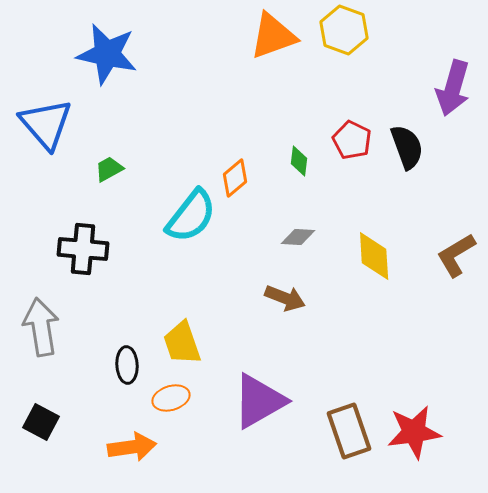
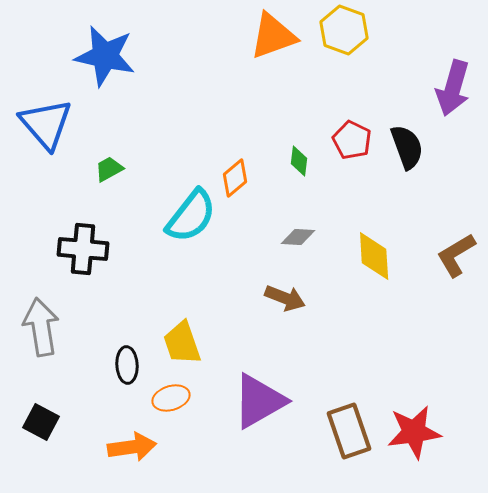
blue star: moved 2 px left, 2 px down
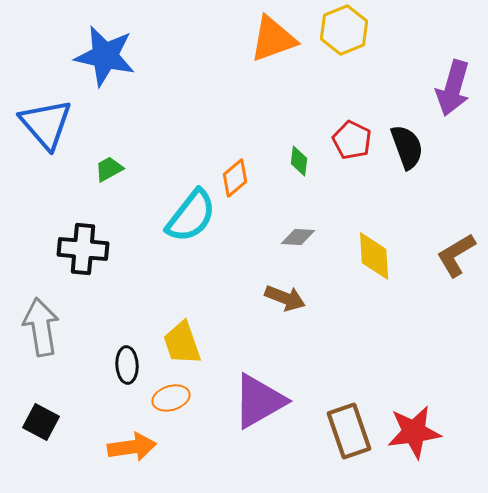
yellow hexagon: rotated 18 degrees clockwise
orange triangle: moved 3 px down
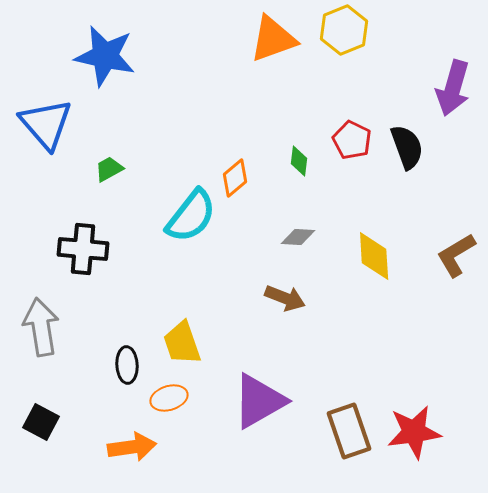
orange ellipse: moved 2 px left
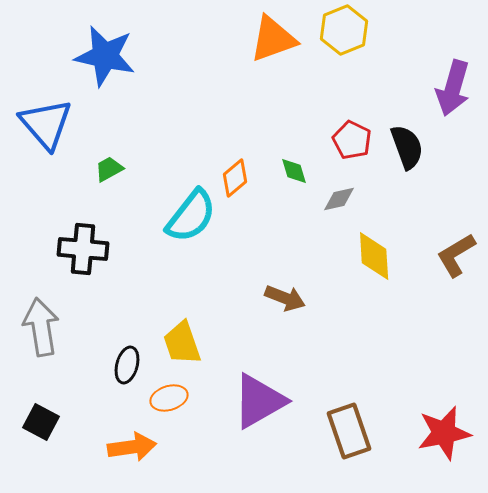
green diamond: moved 5 px left, 10 px down; rotated 24 degrees counterclockwise
gray diamond: moved 41 px right, 38 px up; rotated 16 degrees counterclockwise
black ellipse: rotated 18 degrees clockwise
red star: moved 30 px right, 1 px down; rotated 4 degrees counterclockwise
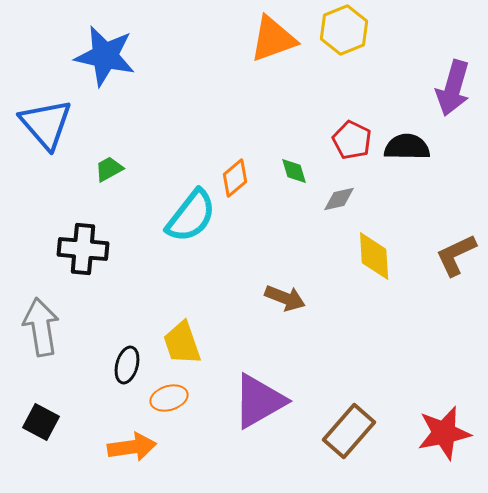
black semicircle: rotated 69 degrees counterclockwise
brown L-shape: rotated 6 degrees clockwise
brown rectangle: rotated 60 degrees clockwise
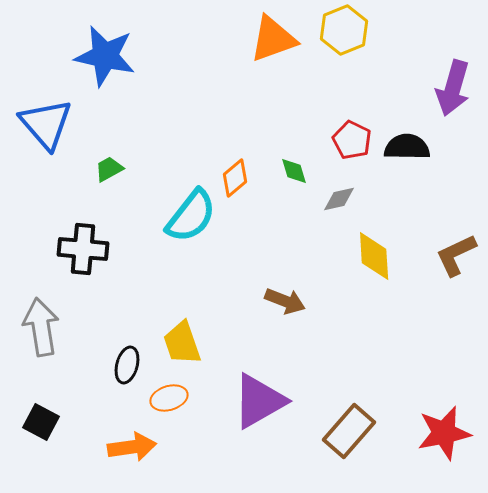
brown arrow: moved 3 px down
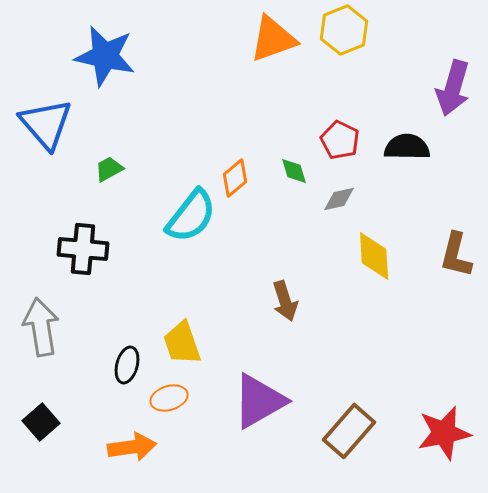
red pentagon: moved 12 px left
brown L-shape: rotated 51 degrees counterclockwise
brown arrow: rotated 51 degrees clockwise
black square: rotated 21 degrees clockwise
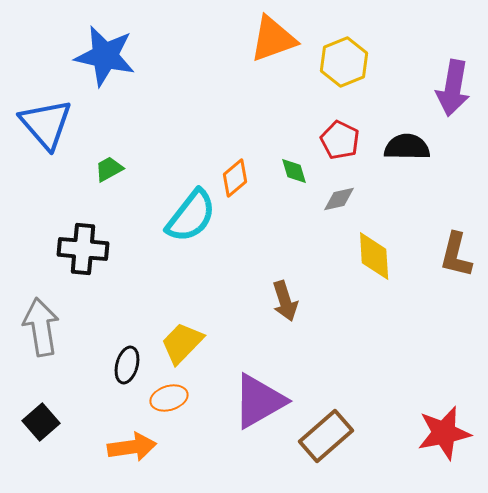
yellow hexagon: moved 32 px down
purple arrow: rotated 6 degrees counterclockwise
yellow trapezoid: rotated 63 degrees clockwise
brown rectangle: moved 23 px left, 5 px down; rotated 8 degrees clockwise
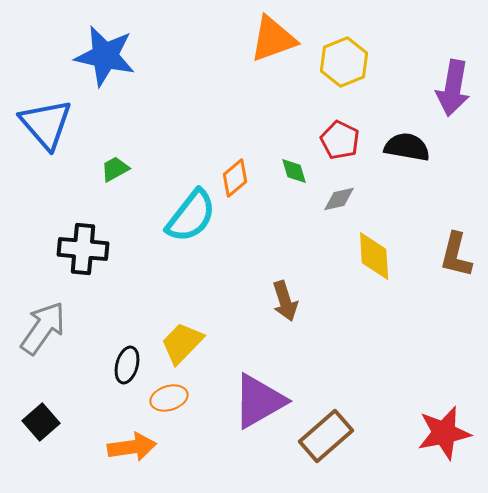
black semicircle: rotated 9 degrees clockwise
green trapezoid: moved 6 px right
gray arrow: moved 2 px right, 1 px down; rotated 44 degrees clockwise
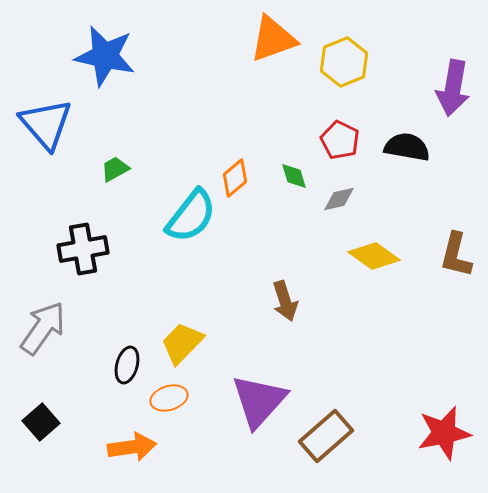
green diamond: moved 5 px down
black cross: rotated 15 degrees counterclockwise
yellow diamond: rotated 51 degrees counterclockwise
purple triangle: rotated 18 degrees counterclockwise
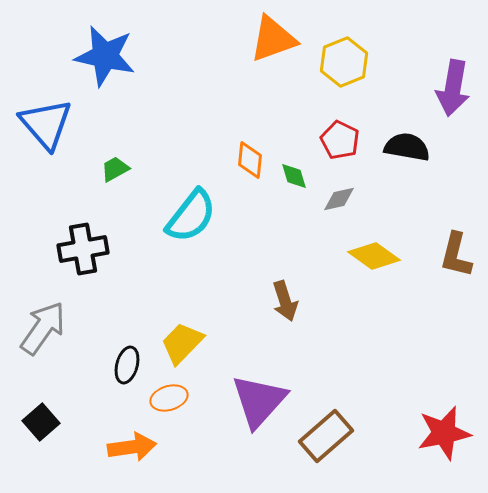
orange diamond: moved 15 px right, 18 px up; rotated 45 degrees counterclockwise
